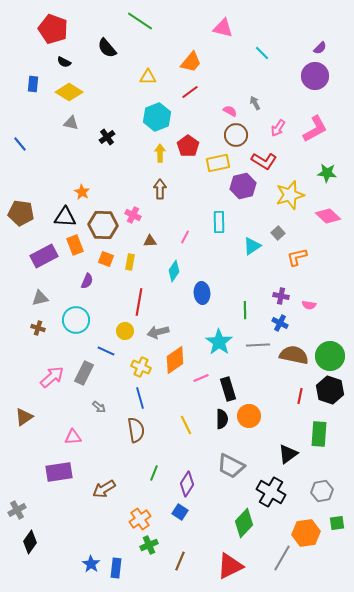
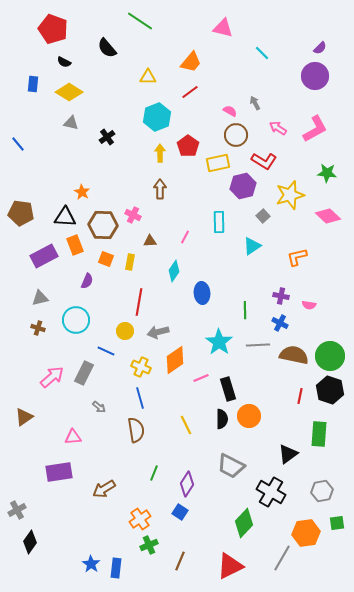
pink arrow at (278, 128): rotated 90 degrees clockwise
blue line at (20, 144): moved 2 px left
gray square at (278, 233): moved 15 px left, 17 px up
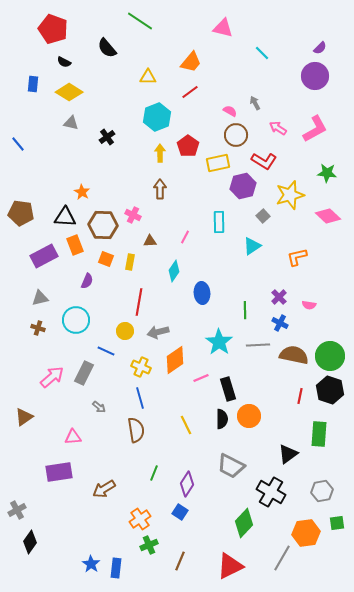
purple cross at (281, 296): moved 2 px left, 1 px down; rotated 35 degrees clockwise
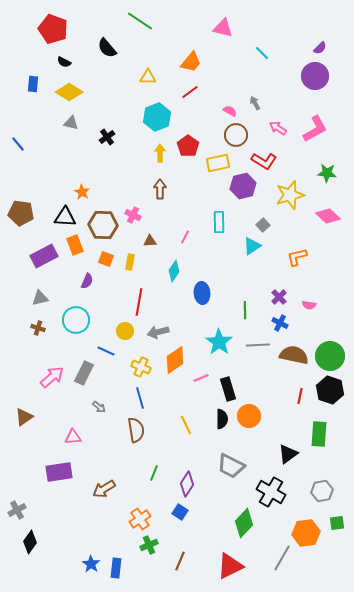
gray square at (263, 216): moved 9 px down
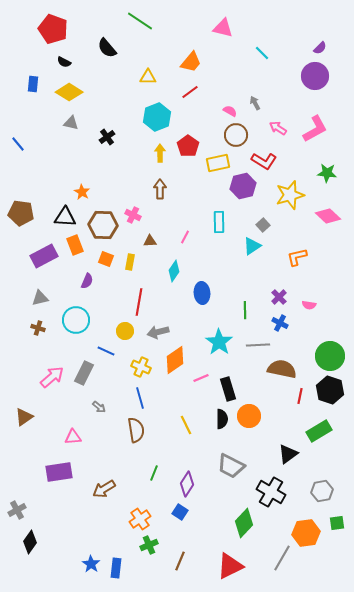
brown semicircle at (294, 355): moved 12 px left, 14 px down
green rectangle at (319, 434): moved 3 px up; rotated 55 degrees clockwise
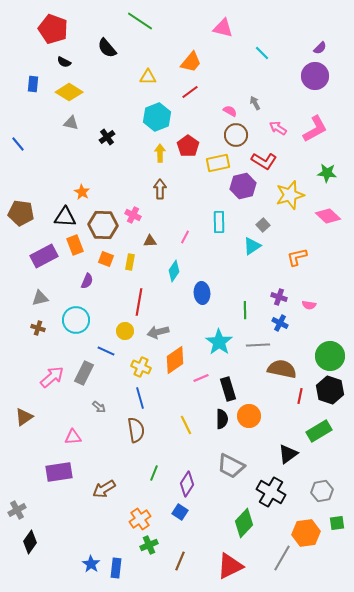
purple cross at (279, 297): rotated 28 degrees counterclockwise
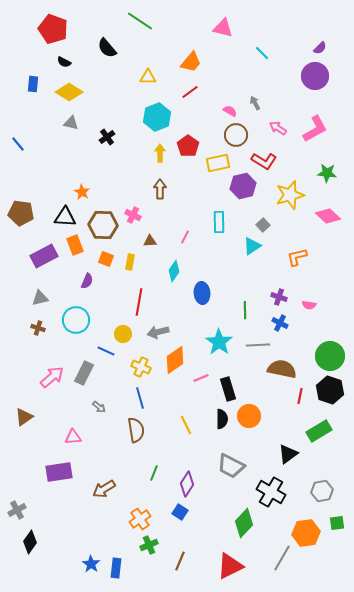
yellow circle at (125, 331): moved 2 px left, 3 px down
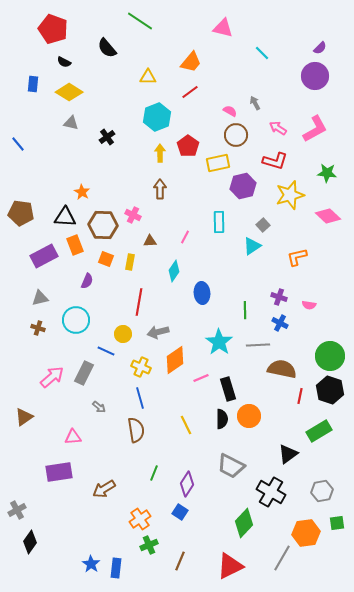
red L-shape at (264, 161): moved 11 px right; rotated 15 degrees counterclockwise
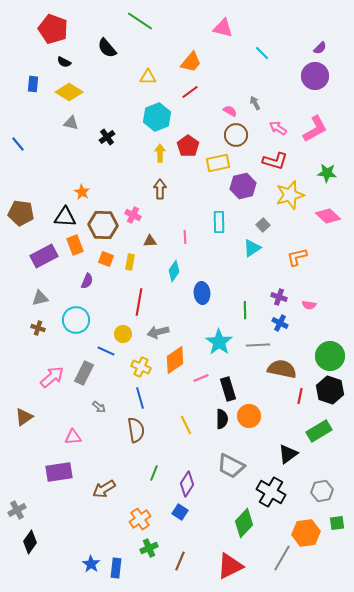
pink line at (185, 237): rotated 32 degrees counterclockwise
cyan triangle at (252, 246): moved 2 px down
green cross at (149, 545): moved 3 px down
